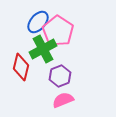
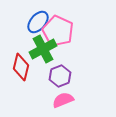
pink pentagon: rotated 8 degrees counterclockwise
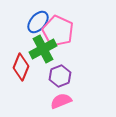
red diamond: rotated 8 degrees clockwise
pink semicircle: moved 2 px left, 1 px down
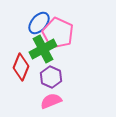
blue ellipse: moved 1 px right, 1 px down
pink pentagon: moved 2 px down
purple hexagon: moved 9 px left, 1 px down; rotated 15 degrees counterclockwise
pink semicircle: moved 10 px left
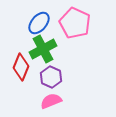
pink pentagon: moved 17 px right, 10 px up
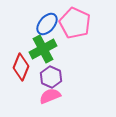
blue ellipse: moved 8 px right, 1 px down
pink semicircle: moved 1 px left, 5 px up
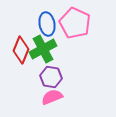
blue ellipse: rotated 50 degrees counterclockwise
red diamond: moved 17 px up
purple hexagon: rotated 15 degrees counterclockwise
pink semicircle: moved 2 px right, 1 px down
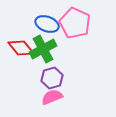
blue ellipse: rotated 60 degrees counterclockwise
red diamond: moved 2 px up; rotated 60 degrees counterclockwise
purple hexagon: moved 1 px right, 1 px down; rotated 25 degrees counterclockwise
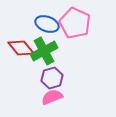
green cross: moved 1 px right, 2 px down
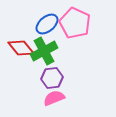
blue ellipse: rotated 60 degrees counterclockwise
purple hexagon: rotated 10 degrees clockwise
pink semicircle: moved 2 px right, 1 px down
